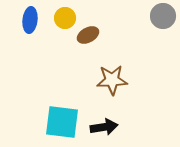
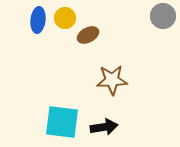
blue ellipse: moved 8 px right
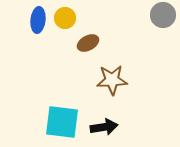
gray circle: moved 1 px up
brown ellipse: moved 8 px down
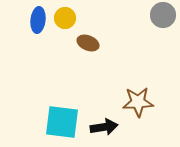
brown ellipse: rotated 50 degrees clockwise
brown star: moved 26 px right, 22 px down
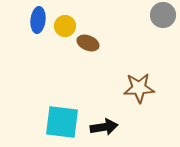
yellow circle: moved 8 px down
brown star: moved 1 px right, 14 px up
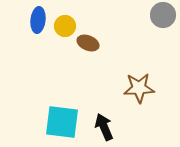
black arrow: rotated 104 degrees counterclockwise
